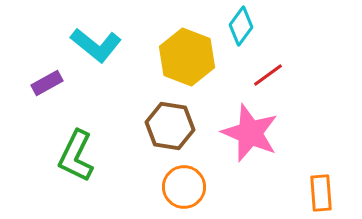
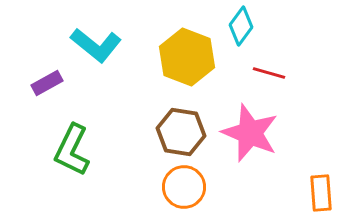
red line: moved 1 px right, 2 px up; rotated 52 degrees clockwise
brown hexagon: moved 11 px right, 6 px down
green L-shape: moved 4 px left, 6 px up
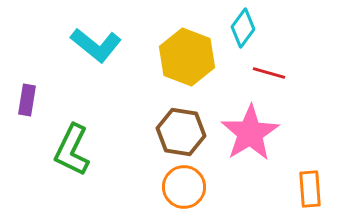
cyan diamond: moved 2 px right, 2 px down
purple rectangle: moved 20 px left, 17 px down; rotated 52 degrees counterclockwise
pink star: rotated 18 degrees clockwise
orange rectangle: moved 11 px left, 4 px up
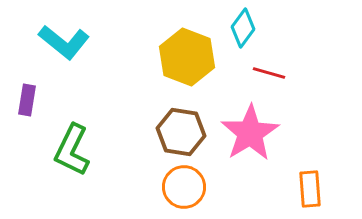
cyan L-shape: moved 32 px left, 3 px up
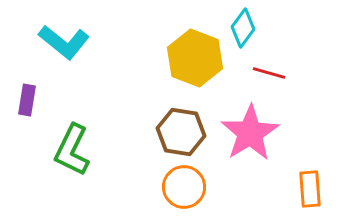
yellow hexagon: moved 8 px right, 1 px down
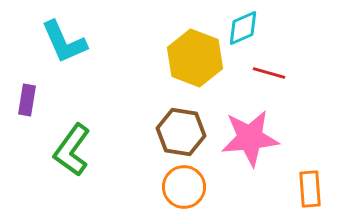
cyan diamond: rotated 30 degrees clockwise
cyan L-shape: rotated 27 degrees clockwise
pink star: moved 5 px down; rotated 26 degrees clockwise
green L-shape: rotated 10 degrees clockwise
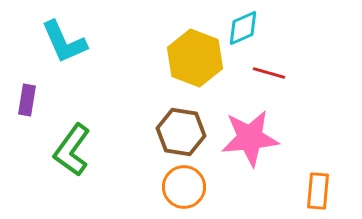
orange rectangle: moved 8 px right, 2 px down; rotated 9 degrees clockwise
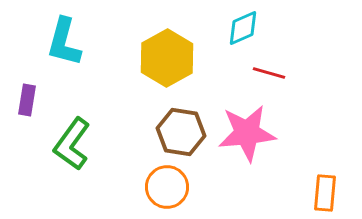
cyan L-shape: rotated 39 degrees clockwise
yellow hexagon: moved 28 px left; rotated 10 degrees clockwise
pink star: moved 3 px left, 5 px up
green L-shape: moved 6 px up
orange circle: moved 17 px left
orange rectangle: moved 7 px right, 2 px down
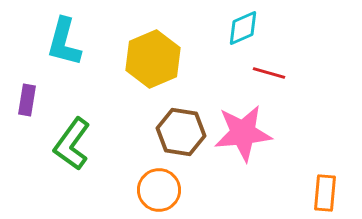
yellow hexagon: moved 14 px left, 1 px down; rotated 6 degrees clockwise
pink star: moved 4 px left
orange circle: moved 8 px left, 3 px down
